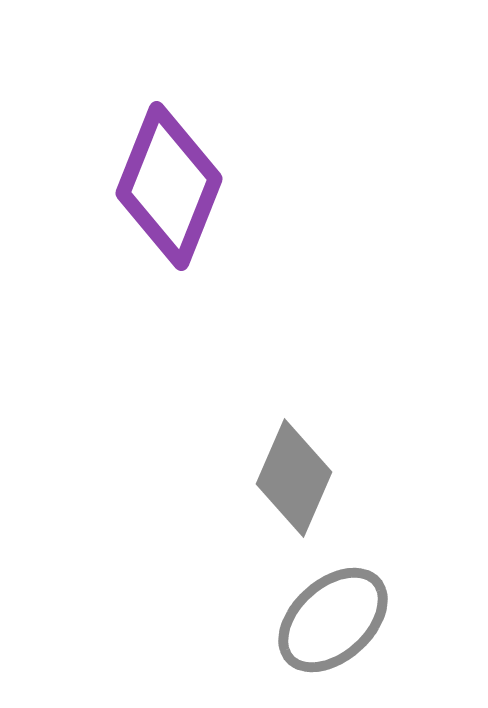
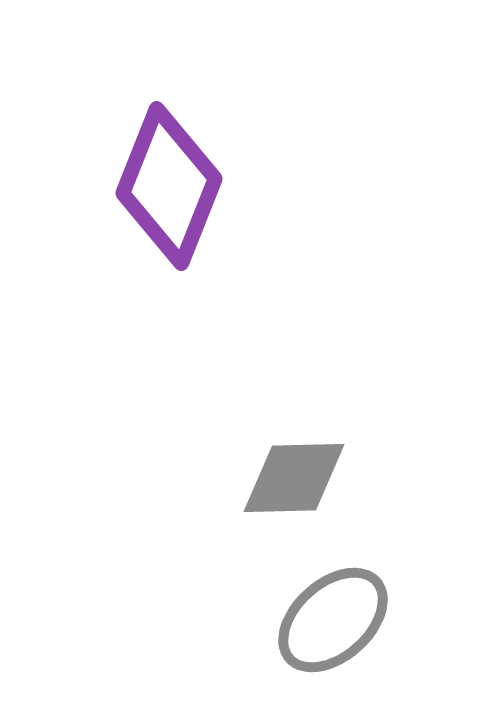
gray diamond: rotated 65 degrees clockwise
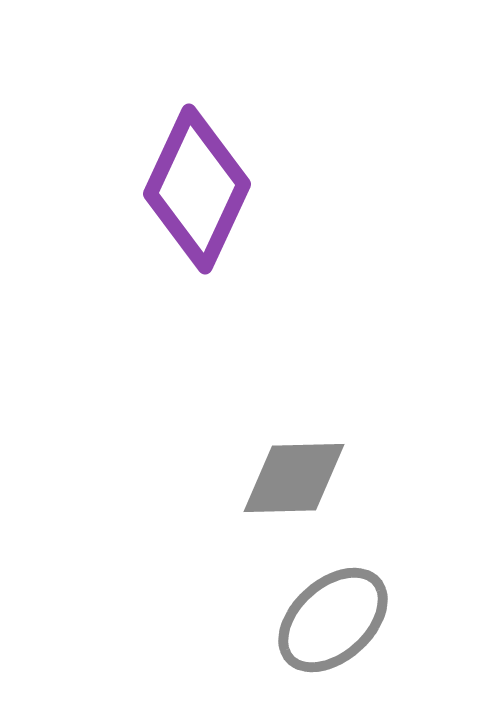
purple diamond: moved 28 px right, 3 px down; rotated 3 degrees clockwise
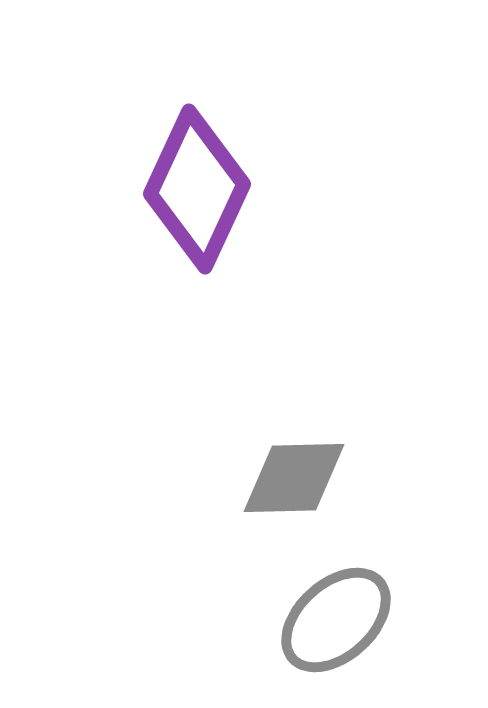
gray ellipse: moved 3 px right
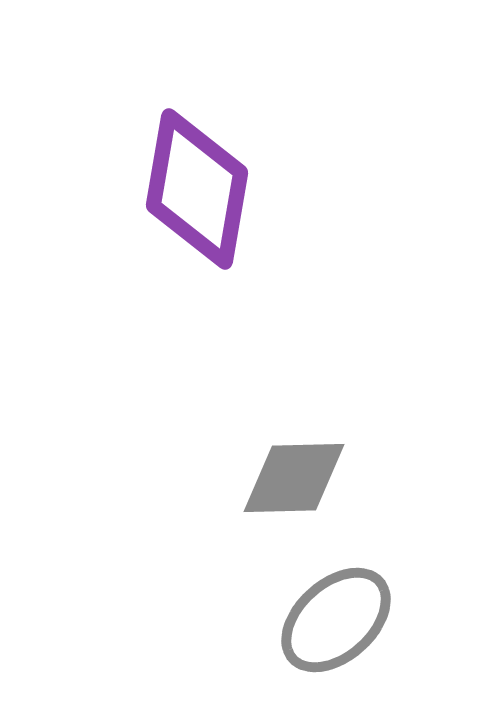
purple diamond: rotated 15 degrees counterclockwise
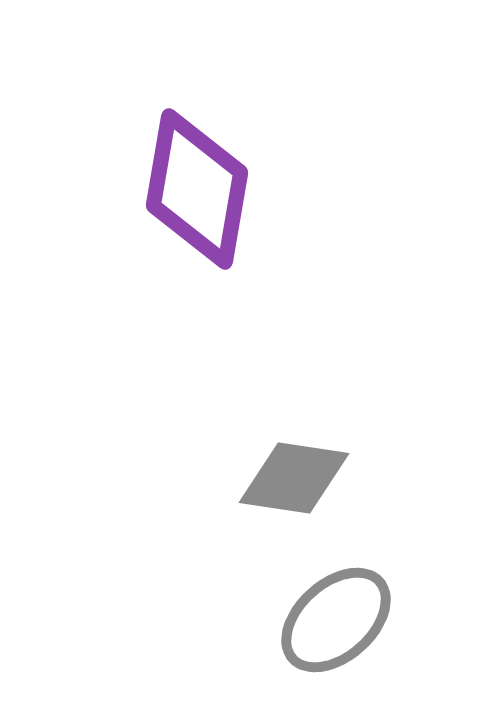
gray diamond: rotated 10 degrees clockwise
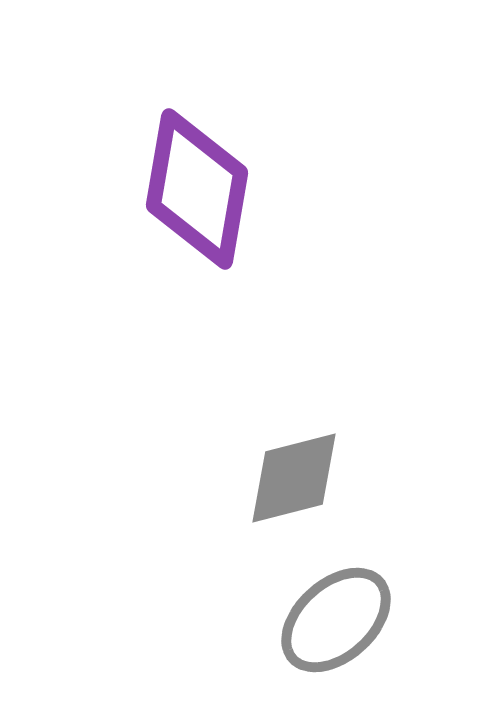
gray diamond: rotated 23 degrees counterclockwise
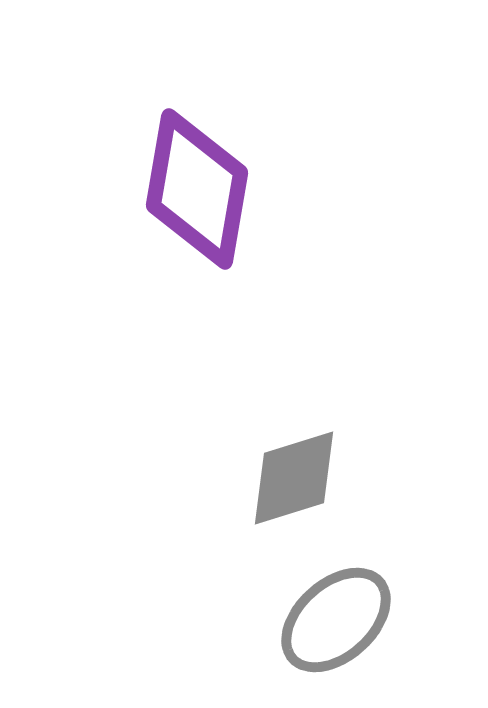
gray diamond: rotated 3 degrees counterclockwise
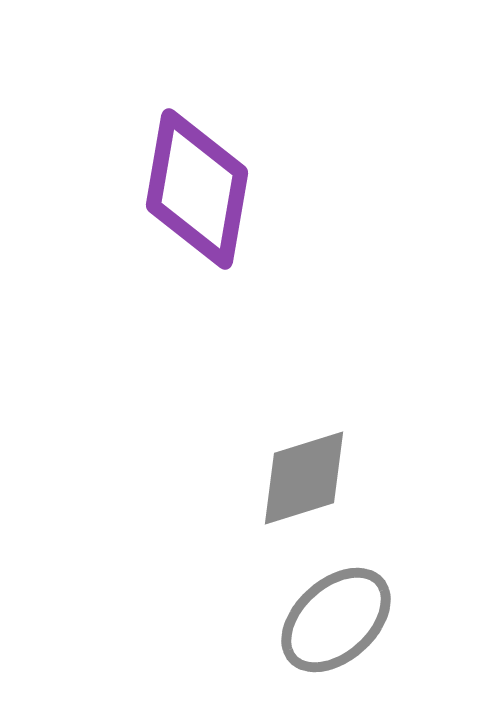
gray diamond: moved 10 px right
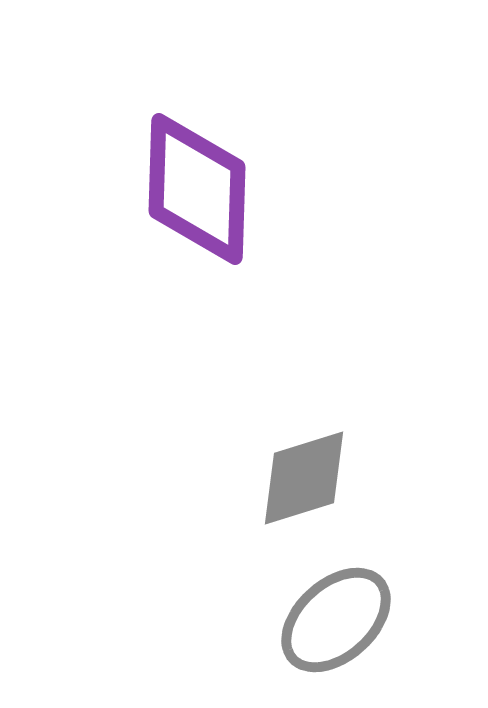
purple diamond: rotated 8 degrees counterclockwise
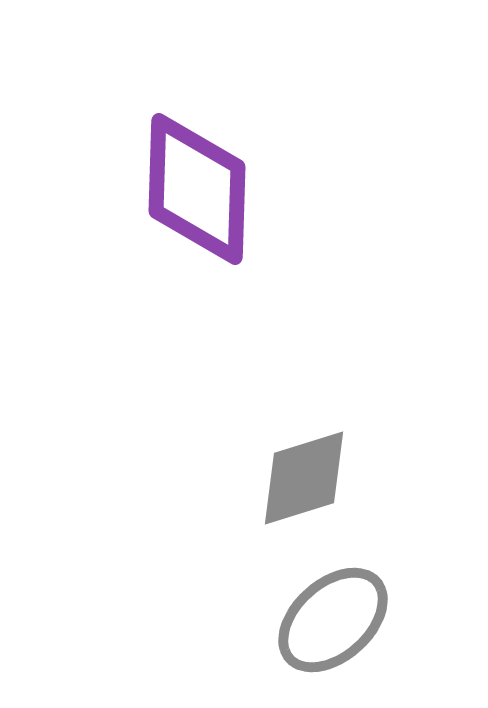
gray ellipse: moved 3 px left
